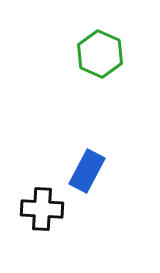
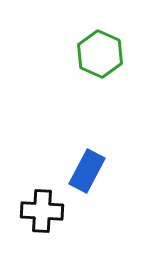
black cross: moved 2 px down
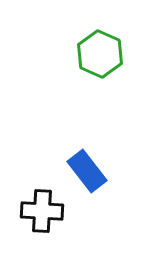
blue rectangle: rotated 66 degrees counterclockwise
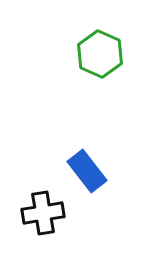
black cross: moved 1 px right, 2 px down; rotated 12 degrees counterclockwise
